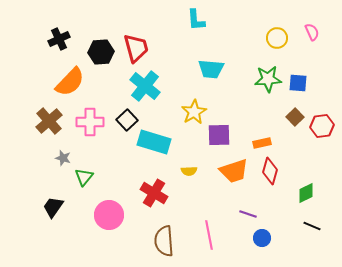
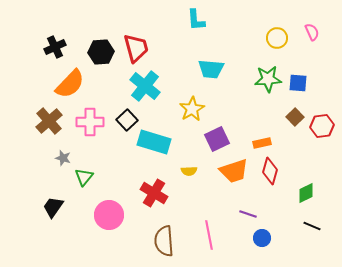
black cross: moved 4 px left, 8 px down
orange semicircle: moved 2 px down
yellow star: moved 2 px left, 3 px up
purple square: moved 2 px left, 4 px down; rotated 25 degrees counterclockwise
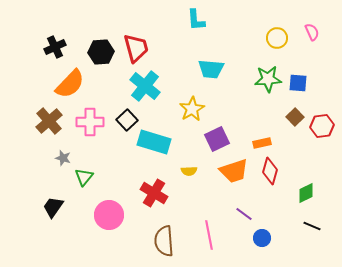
purple line: moved 4 px left; rotated 18 degrees clockwise
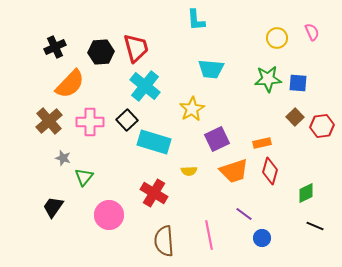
black line: moved 3 px right
